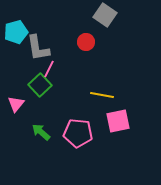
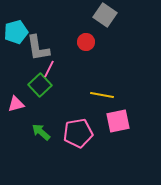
pink triangle: rotated 36 degrees clockwise
pink pentagon: rotated 16 degrees counterclockwise
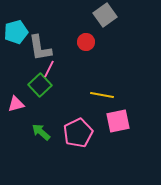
gray square: rotated 20 degrees clockwise
gray L-shape: moved 2 px right
pink pentagon: rotated 16 degrees counterclockwise
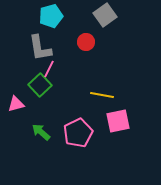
cyan pentagon: moved 35 px right, 16 px up
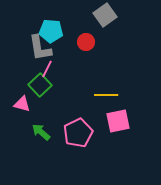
cyan pentagon: moved 15 px down; rotated 20 degrees clockwise
pink line: moved 2 px left
yellow line: moved 4 px right; rotated 10 degrees counterclockwise
pink triangle: moved 6 px right; rotated 30 degrees clockwise
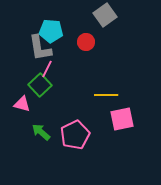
pink square: moved 4 px right, 2 px up
pink pentagon: moved 3 px left, 2 px down
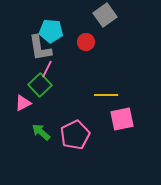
pink triangle: moved 1 px right, 1 px up; rotated 42 degrees counterclockwise
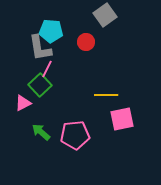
pink pentagon: rotated 20 degrees clockwise
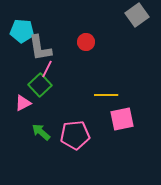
gray square: moved 32 px right
cyan pentagon: moved 29 px left
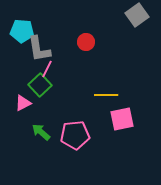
gray L-shape: moved 1 px left, 1 px down
